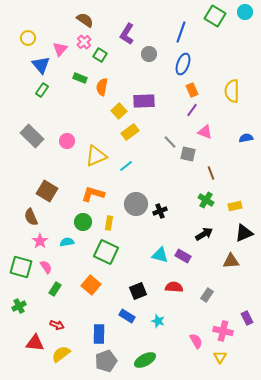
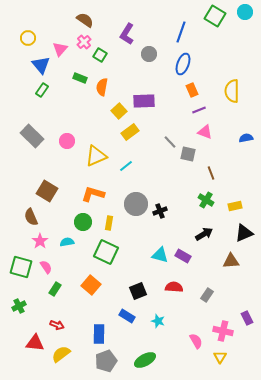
purple line at (192, 110): moved 7 px right; rotated 32 degrees clockwise
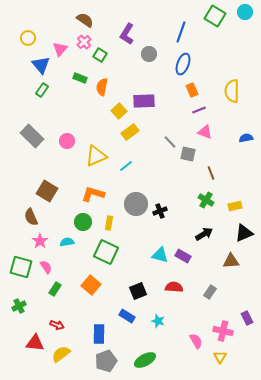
gray rectangle at (207, 295): moved 3 px right, 3 px up
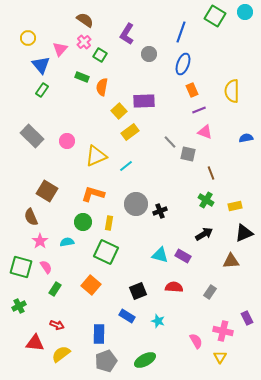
green rectangle at (80, 78): moved 2 px right, 1 px up
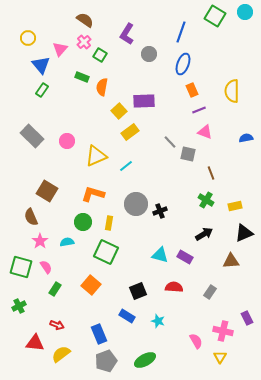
purple rectangle at (183, 256): moved 2 px right, 1 px down
blue rectangle at (99, 334): rotated 24 degrees counterclockwise
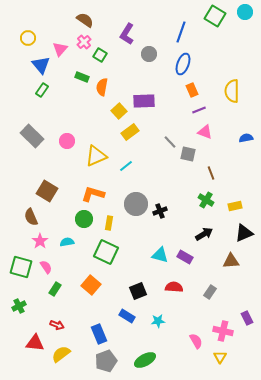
green circle at (83, 222): moved 1 px right, 3 px up
cyan star at (158, 321): rotated 24 degrees counterclockwise
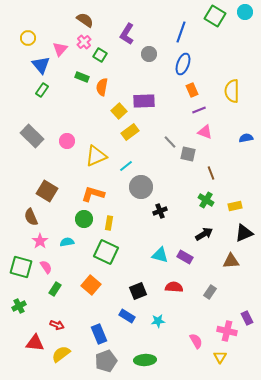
gray circle at (136, 204): moved 5 px right, 17 px up
pink cross at (223, 331): moved 4 px right
green ellipse at (145, 360): rotated 25 degrees clockwise
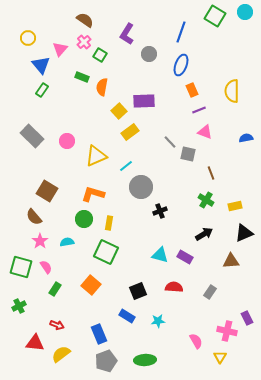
blue ellipse at (183, 64): moved 2 px left, 1 px down
brown semicircle at (31, 217): moved 3 px right; rotated 18 degrees counterclockwise
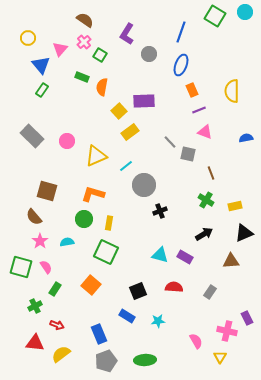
gray circle at (141, 187): moved 3 px right, 2 px up
brown square at (47, 191): rotated 15 degrees counterclockwise
green cross at (19, 306): moved 16 px right
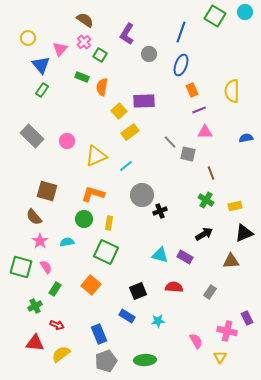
pink triangle at (205, 132): rotated 21 degrees counterclockwise
gray circle at (144, 185): moved 2 px left, 10 px down
